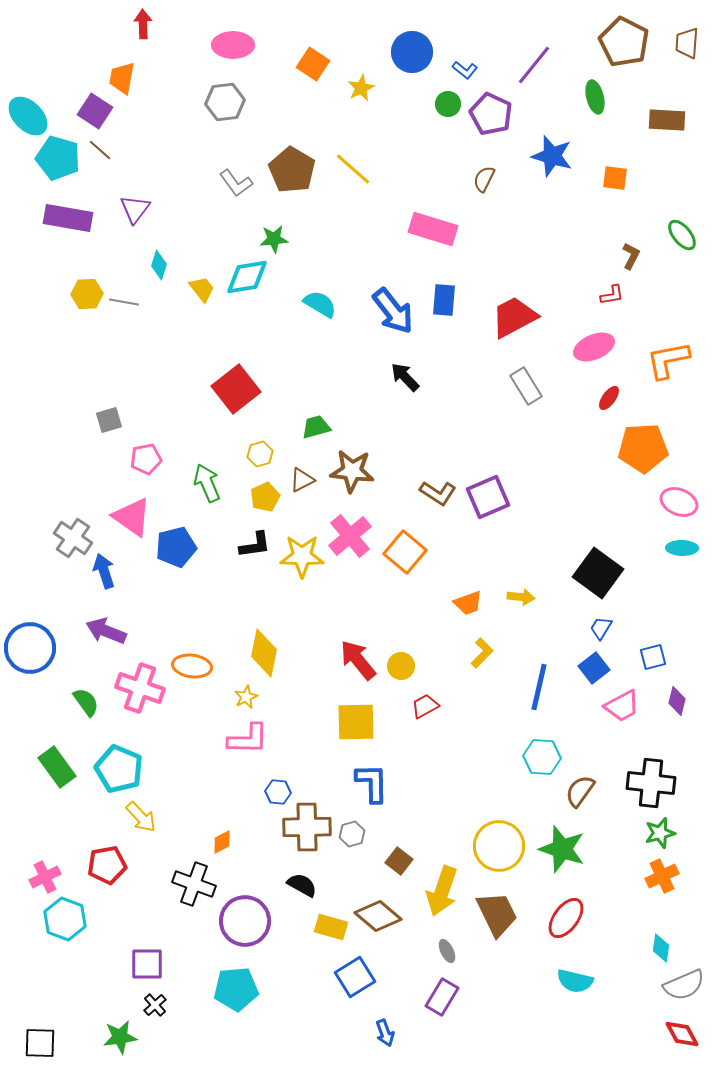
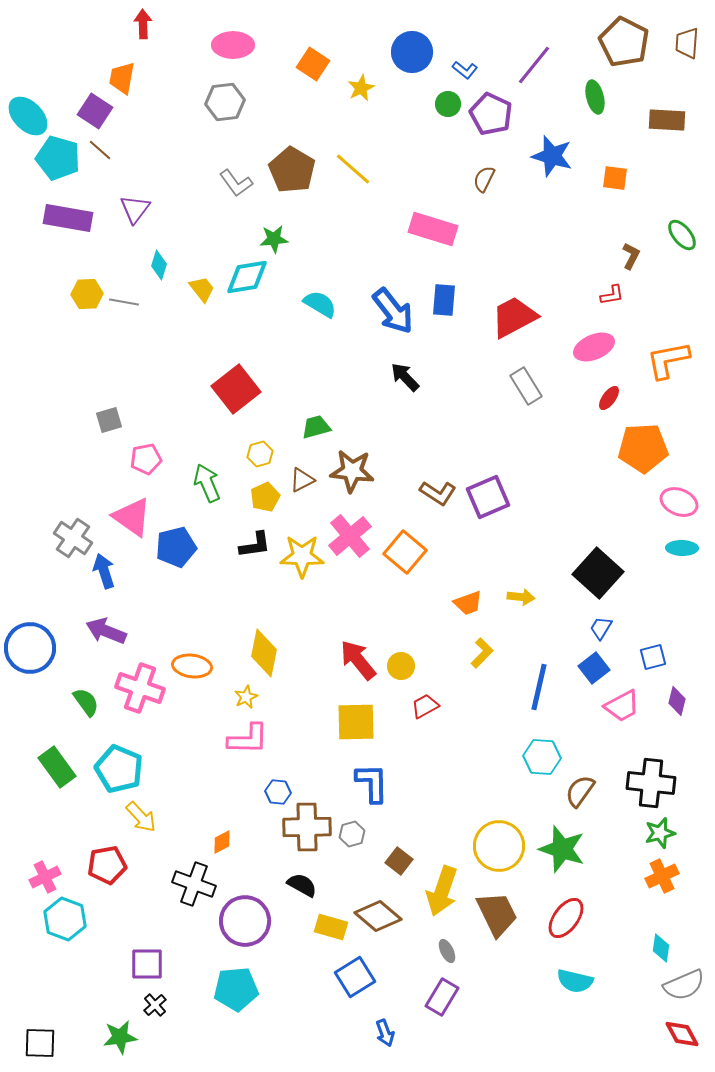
black square at (598, 573): rotated 6 degrees clockwise
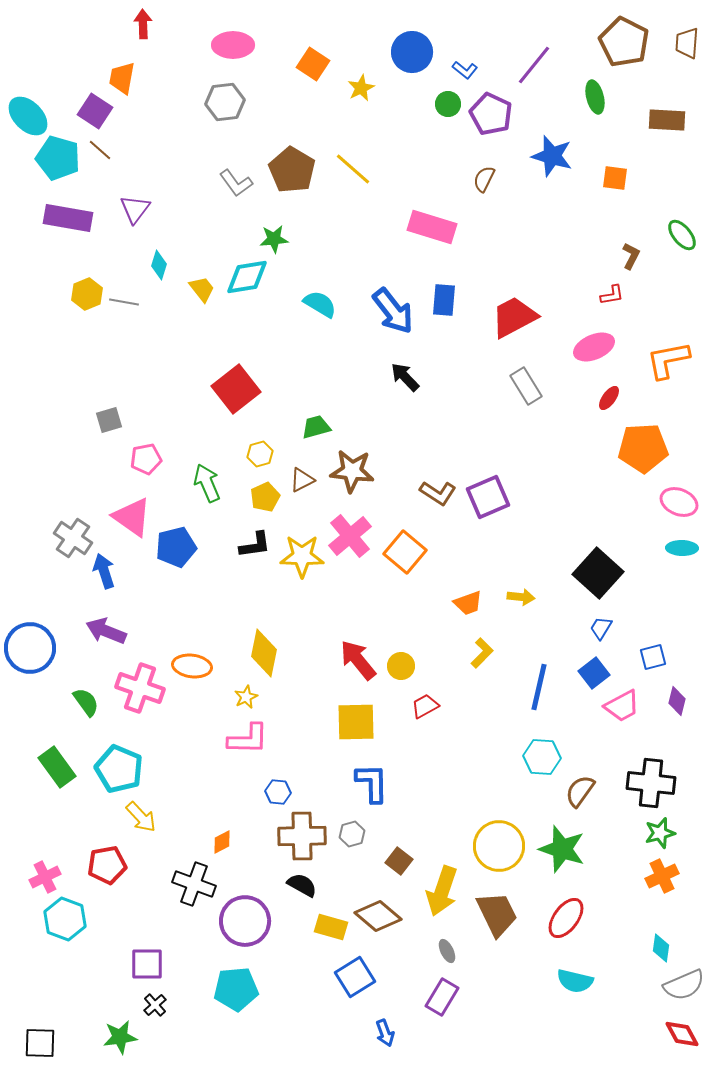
pink rectangle at (433, 229): moved 1 px left, 2 px up
yellow hexagon at (87, 294): rotated 20 degrees counterclockwise
blue square at (594, 668): moved 5 px down
brown cross at (307, 827): moved 5 px left, 9 px down
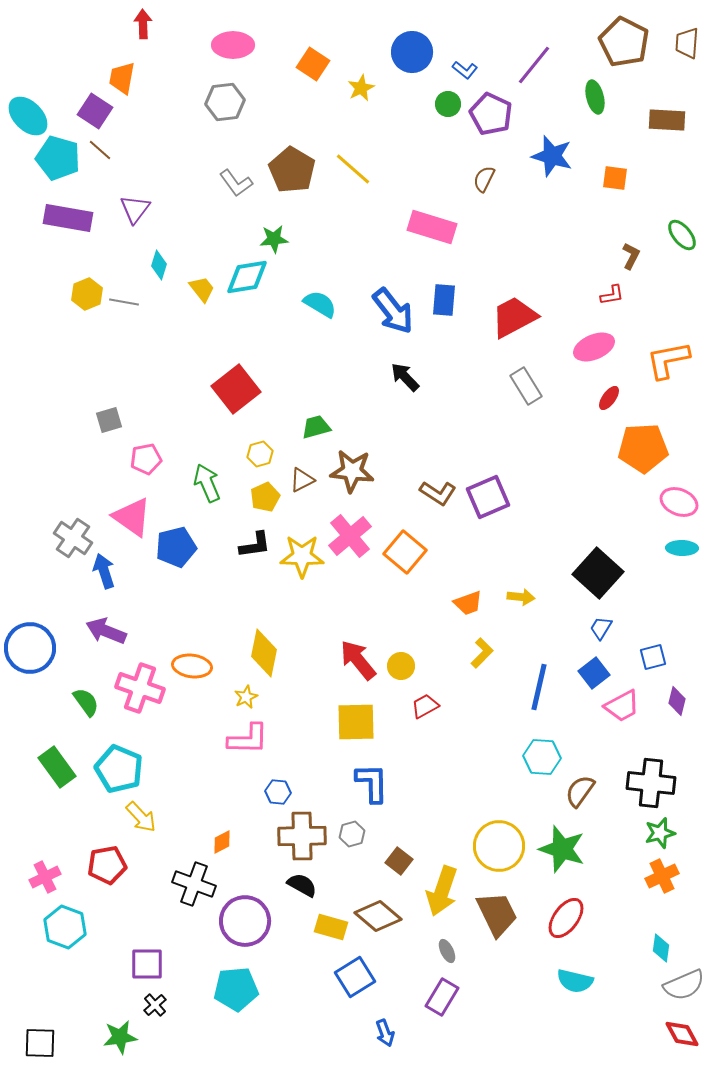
cyan hexagon at (65, 919): moved 8 px down
